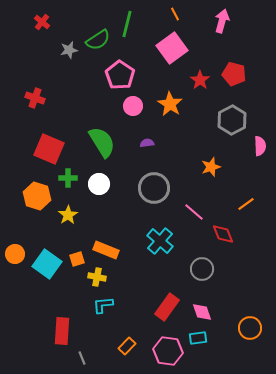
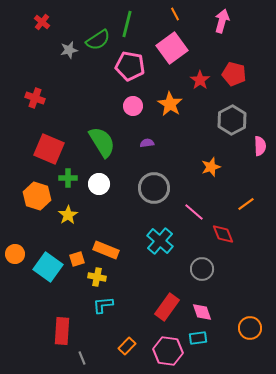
pink pentagon at (120, 75): moved 10 px right, 9 px up; rotated 24 degrees counterclockwise
cyan square at (47, 264): moved 1 px right, 3 px down
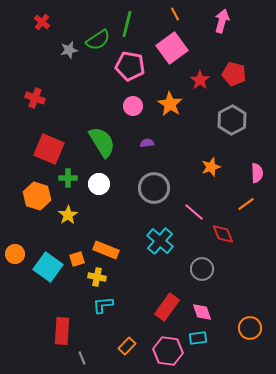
pink semicircle at (260, 146): moved 3 px left, 27 px down
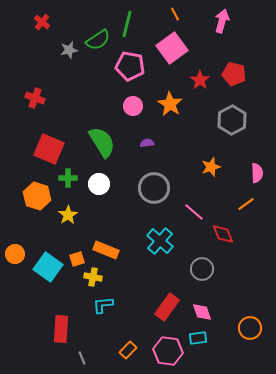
yellow cross at (97, 277): moved 4 px left
red rectangle at (62, 331): moved 1 px left, 2 px up
orange rectangle at (127, 346): moved 1 px right, 4 px down
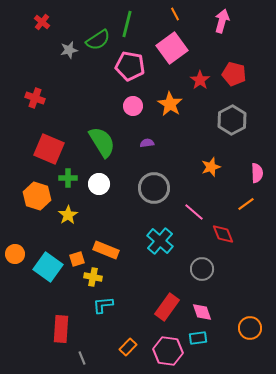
orange rectangle at (128, 350): moved 3 px up
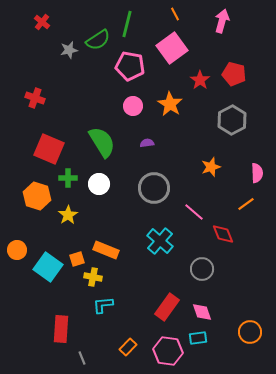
orange circle at (15, 254): moved 2 px right, 4 px up
orange circle at (250, 328): moved 4 px down
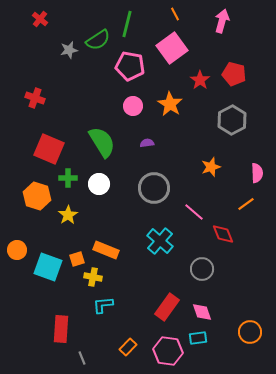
red cross at (42, 22): moved 2 px left, 3 px up
cyan square at (48, 267): rotated 16 degrees counterclockwise
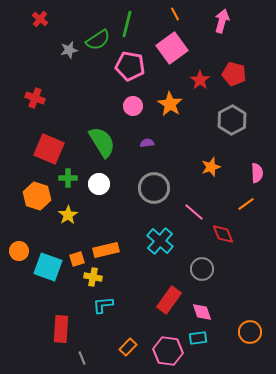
orange circle at (17, 250): moved 2 px right, 1 px down
orange rectangle at (106, 250): rotated 35 degrees counterclockwise
red rectangle at (167, 307): moved 2 px right, 7 px up
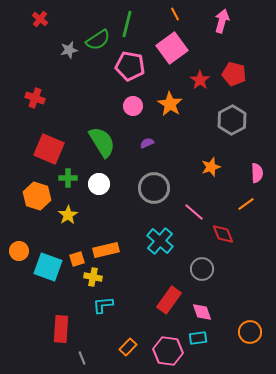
purple semicircle at (147, 143): rotated 16 degrees counterclockwise
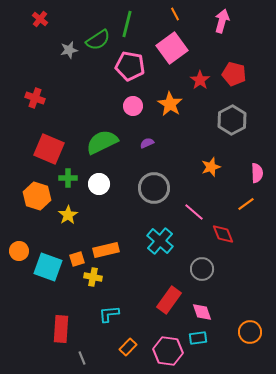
green semicircle at (102, 142): rotated 84 degrees counterclockwise
cyan L-shape at (103, 305): moved 6 px right, 9 px down
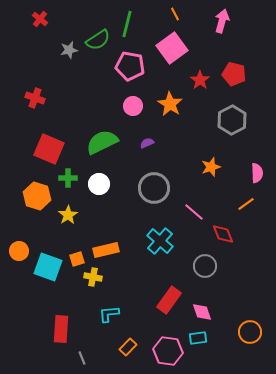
gray circle at (202, 269): moved 3 px right, 3 px up
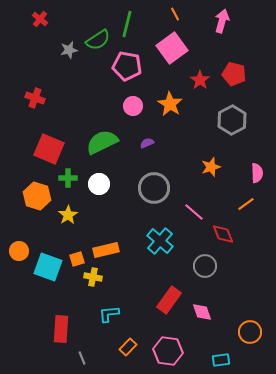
pink pentagon at (130, 66): moved 3 px left
cyan rectangle at (198, 338): moved 23 px right, 22 px down
